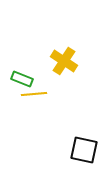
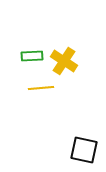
green rectangle: moved 10 px right, 23 px up; rotated 25 degrees counterclockwise
yellow line: moved 7 px right, 6 px up
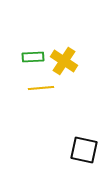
green rectangle: moved 1 px right, 1 px down
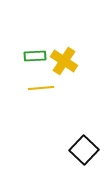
green rectangle: moved 2 px right, 1 px up
black square: rotated 32 degrees clockwise
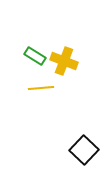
green rectangle: rotated 35 degrees clockwise
yellow cross: rotated 12 degrees counterclockwise
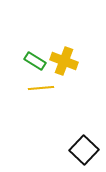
green rectangle: moved 5 px down
